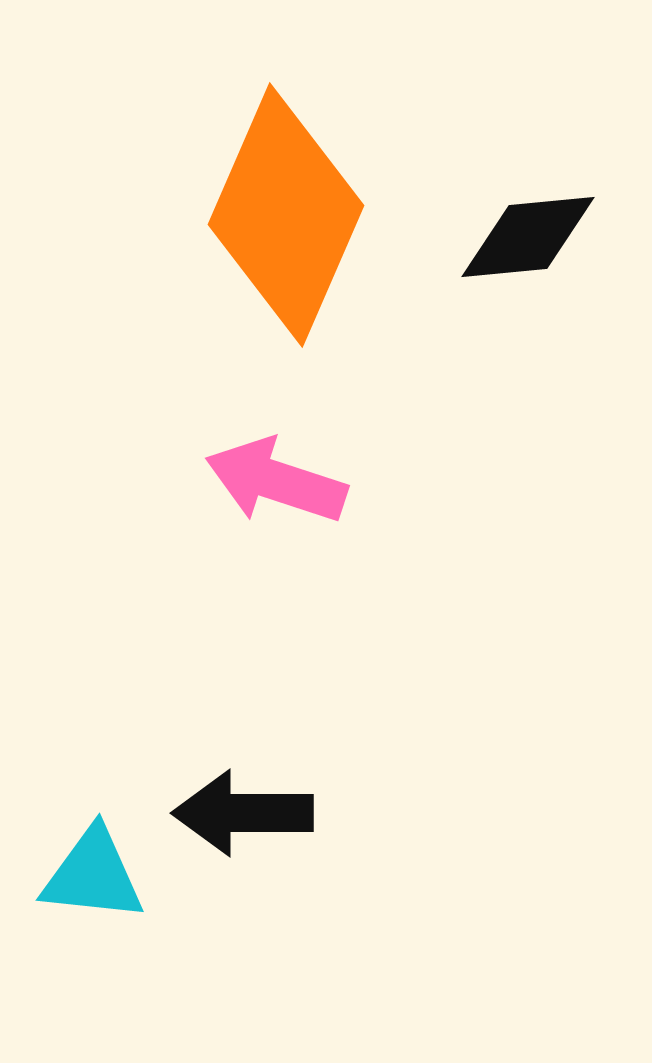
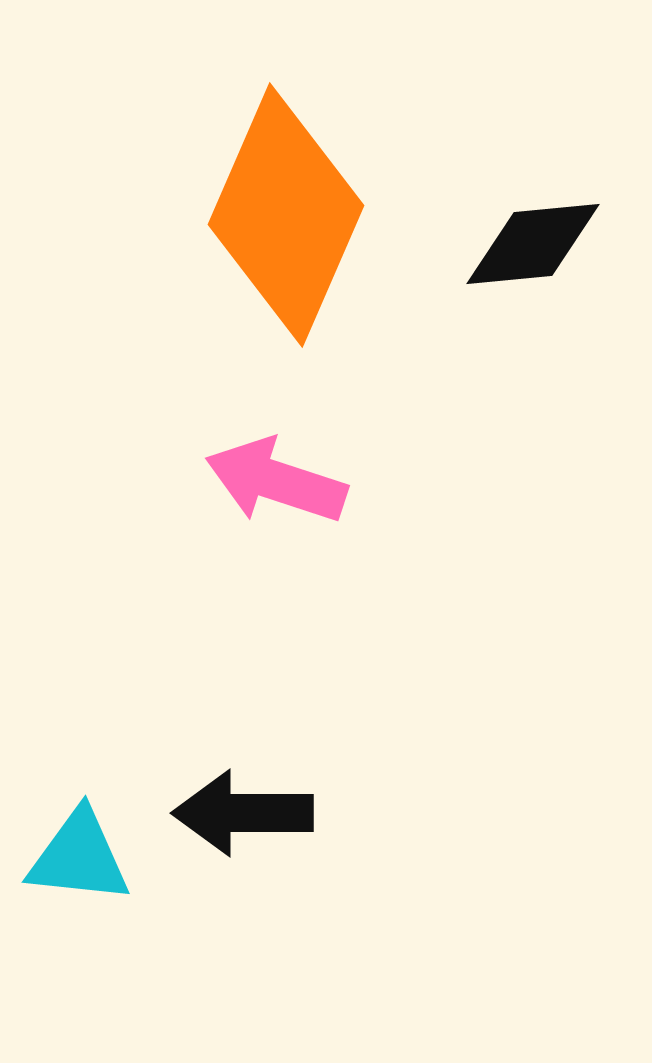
black diamond: moved 5 px right, 7 px down
cyan triangle: moved 14 px left, 18 px up
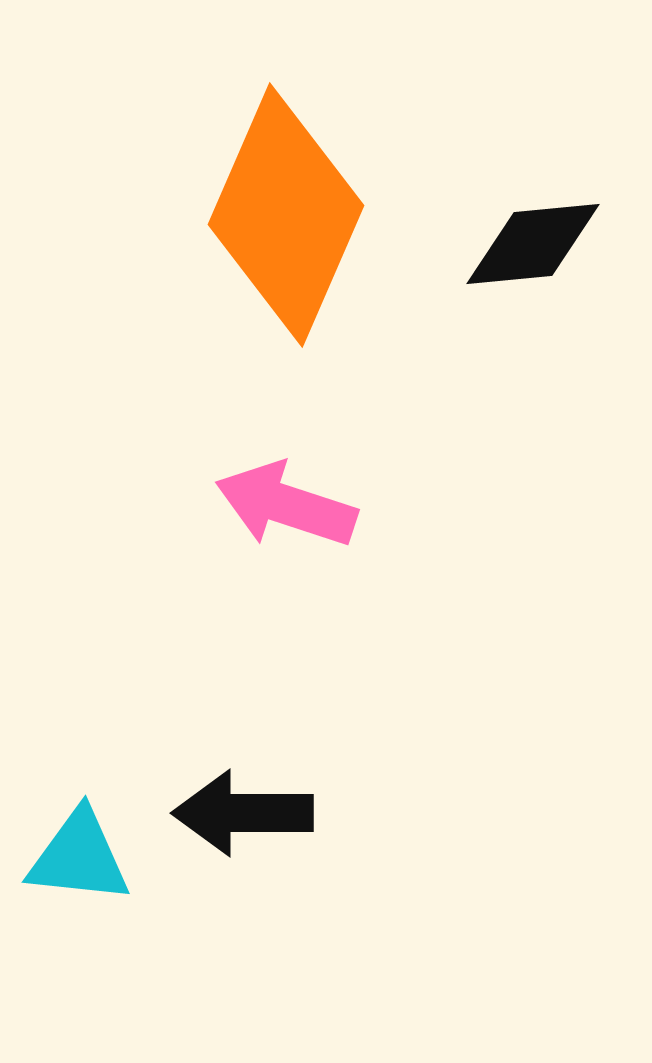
pink arrow: moved 10 px right, 24 px down
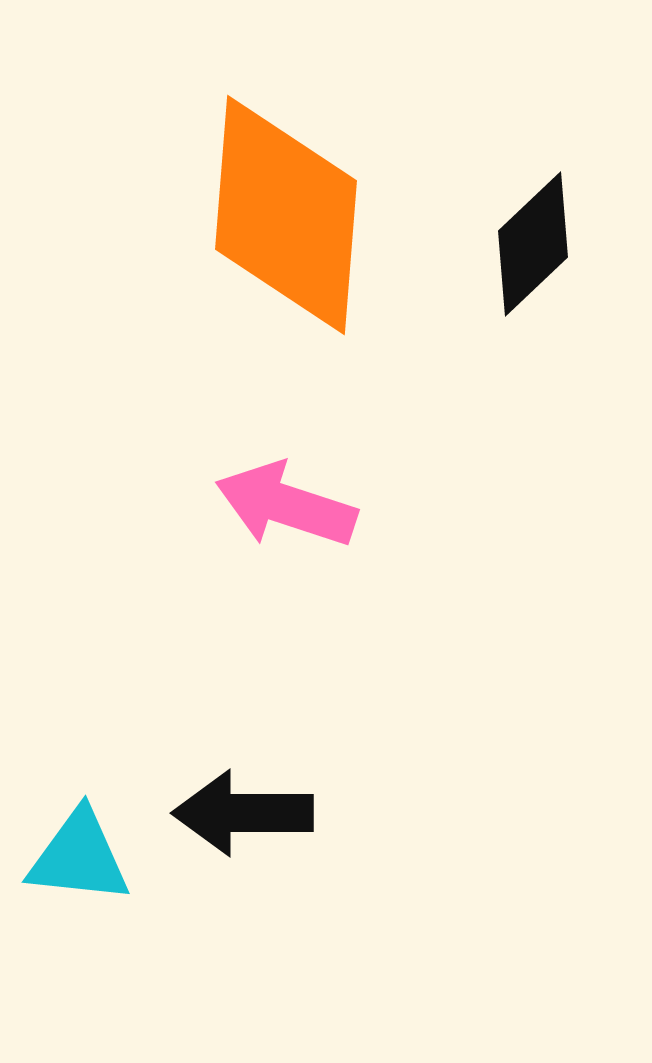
orange diamond: rotated 19 degrees counterclockwise
black diamond: rotated 38 degrees counterclockwise
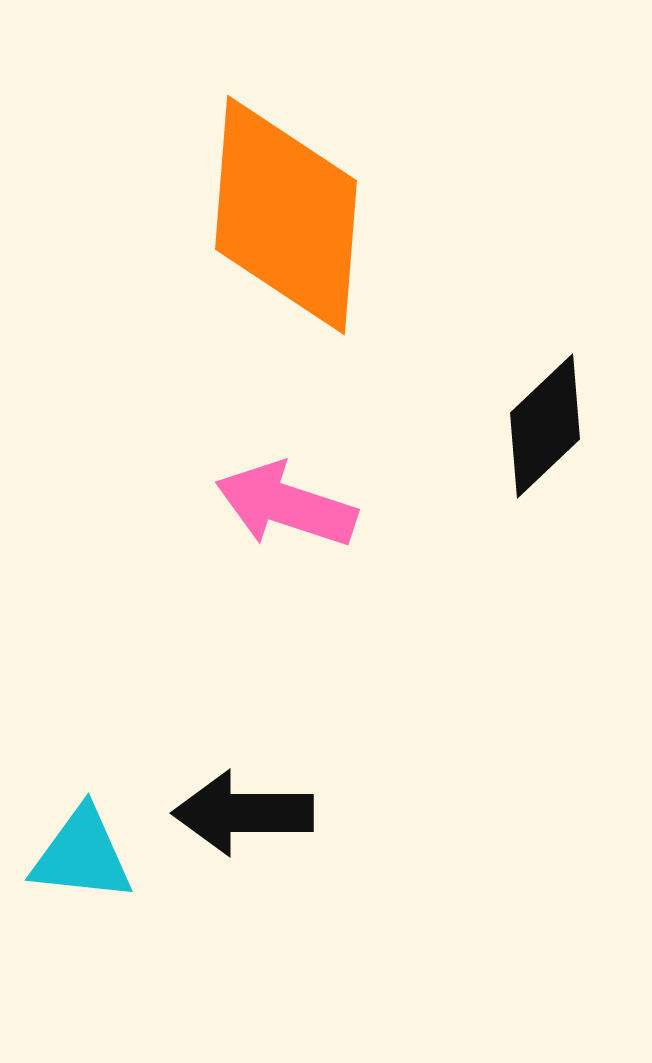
black diamond: moved 12 px right, 182 px down
cyan triangle: moved 3 px right, 2 px up
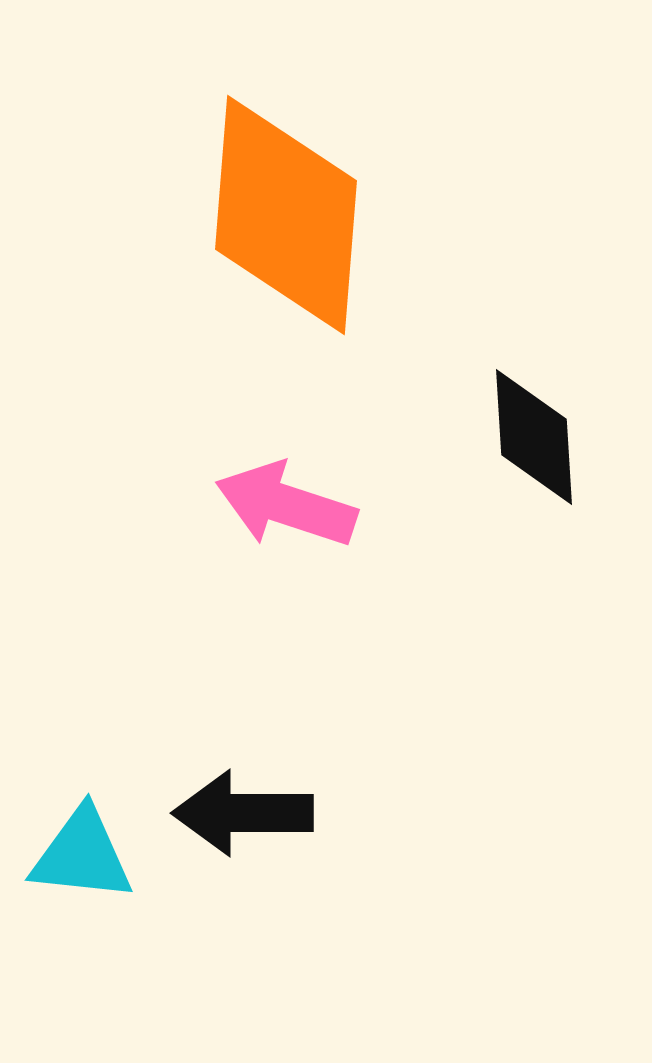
black diamond: moved 11 px left, 11 px down; rotated 50 degrees counterclockwise
